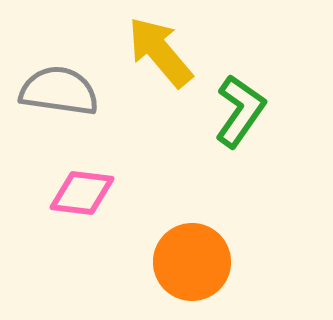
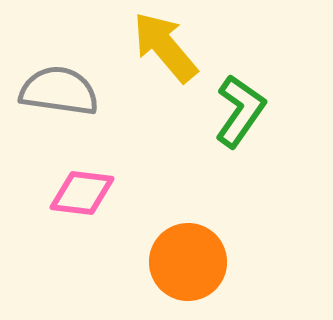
yellow arrow: moved 5 px right, 5 px up
orange circle: moved 4 px left
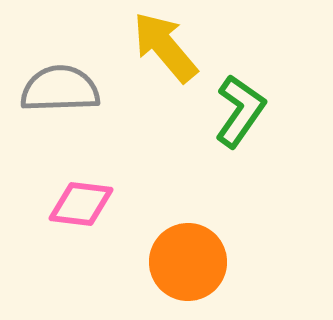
gray semicircle: moved 1 px right, 2 px up; rotated 10 degrees counterclockwise
pink diamond: moved 1 px left, 11 px down
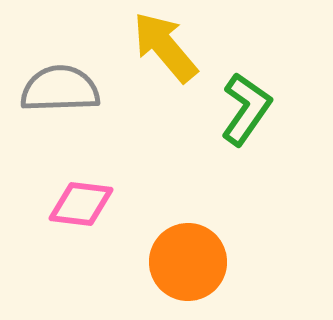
green L-shape: moved 6 px right, 2 px up
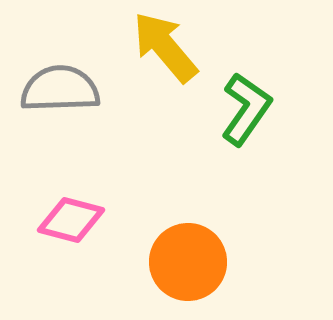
pink diamond: moved 10 px left, 16 px down; rotated 8 degrees clockwise
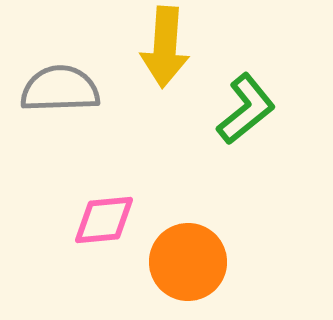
yellow arrow: rotated 136 degrees counterclockwise
green L-shape: rotated 16 degrees clockwise
pink diamond: moved 33 px right; rotated 20 degrees counterclockwise
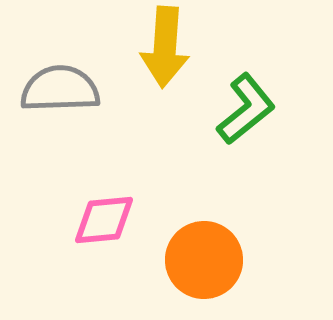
orange circle: moved 16 px right, 2 px up
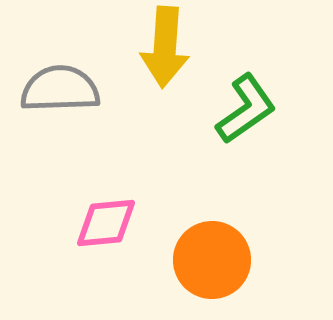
green L-shape: rotated 4 degrees clockwise
pink diamond: moved 2 px right, 3 px down
orange circle: moved 8 px right
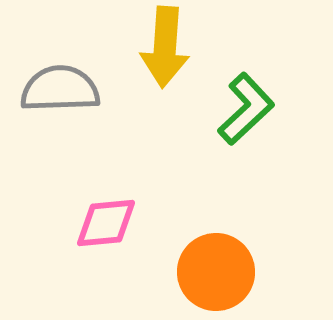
green L-shape: rotated 8 degrees counterclockwise
orange circle: moved 4 px right, 12 px down
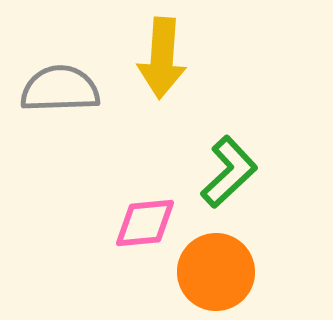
yellow arrow: moved 3 px left, 11 px down
green L-shape: moved 17 px left, 63 px down
pink diamond: moved 39 px right
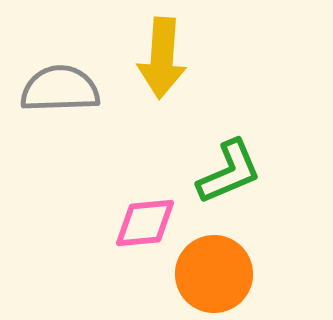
green L-shape: rotated 20 degrees clockwise
orange circle: moved 2 px left, 2 px down
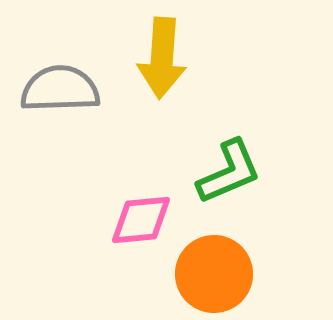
pink diamond: moved 4 px left, 3 px up
